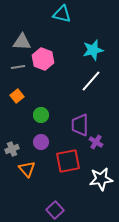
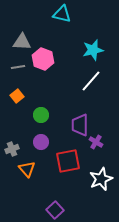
white star: rotated 15 degrees counterclockwise
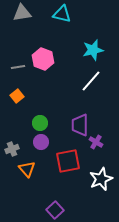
gray triangle: moved 29 px up; rotated 12 degrees counterclockwise
green circle: moved 1 px left, 8 px down
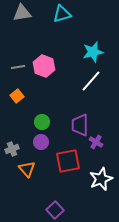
cyan triangle: rotated 30 degrees counterclockwise
cyan star: moved 2 px down
pink hexagon: moved 1 px right, 7 px down
green circle: moved 2 px right, 1 px up
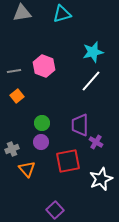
gray line: moved 4 px left, 4 px down
green circle: moved 1 px down
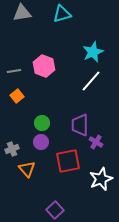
cyan star: rotated 10 degrees counterclockwise
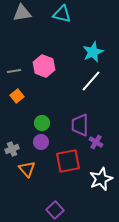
cyan triangle: rotated 30 degrees clockwise
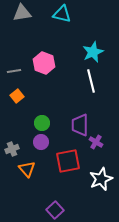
pink hexagon: moved 3 px up
white line: rotated 55 degrees counterclockwise
